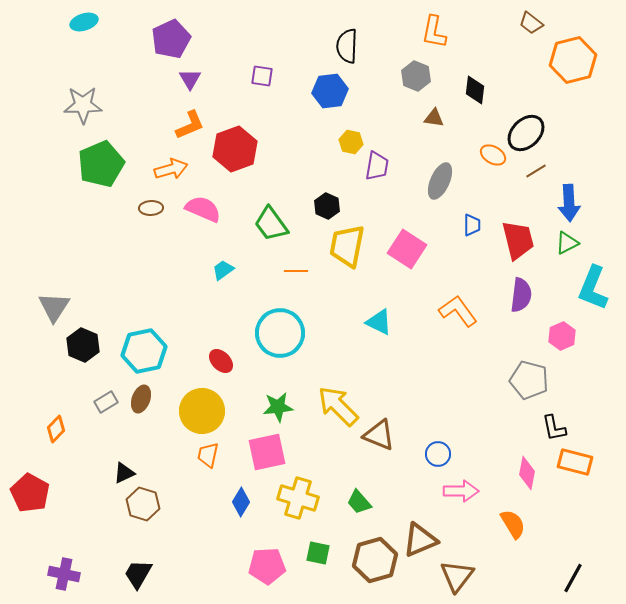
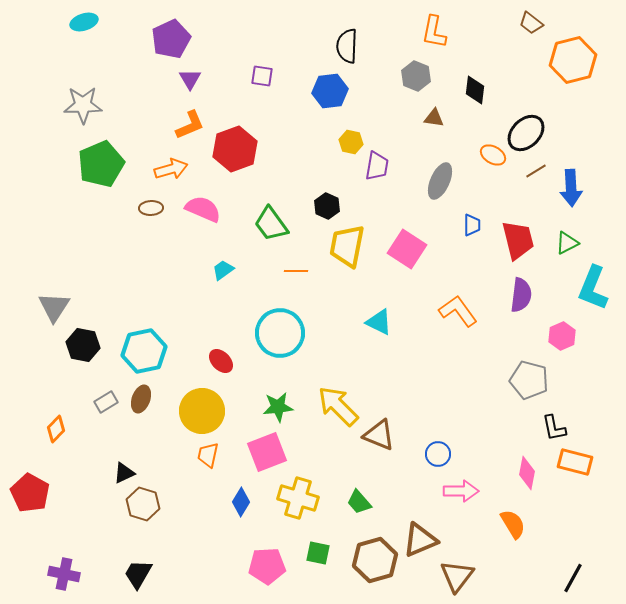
blue arrow at (569, 203): moved 2 px right, 15 px up
black hexagon at (83, 345): rotated 12 degrees counterclockwise
pink square at (267, 452): rotated 9 degrees counterclockwise
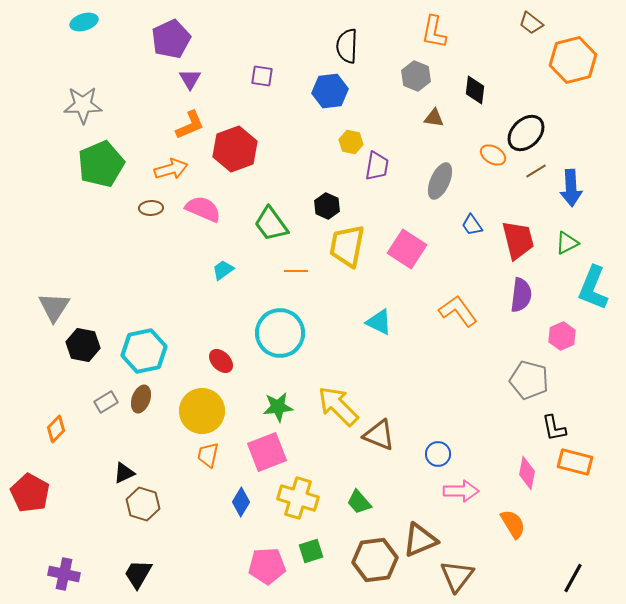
blue trapezoid at (472, 225): rotated 145 degrees clockwise
green square at (318, 553): moved 7 px left, 2 px up; rotated 30 degrees counterclockwise
brown hexagon at (375, 560): rotated 9 degrees clockwise
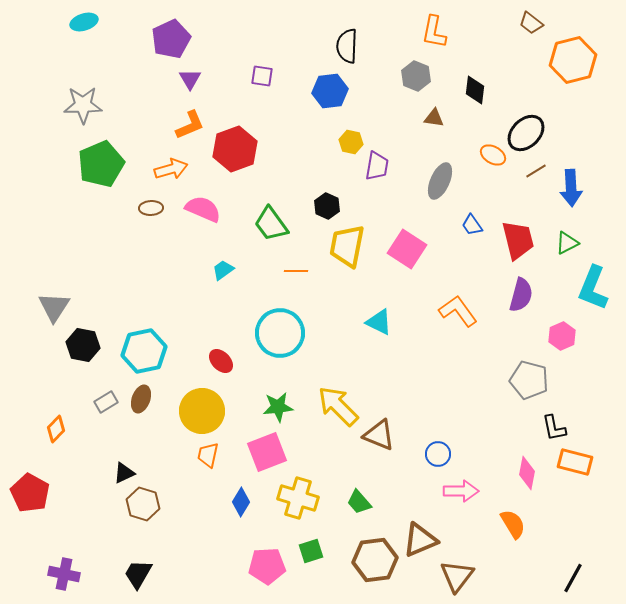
purple semicircle at (521, 295): rotated 8 degrees clockwise
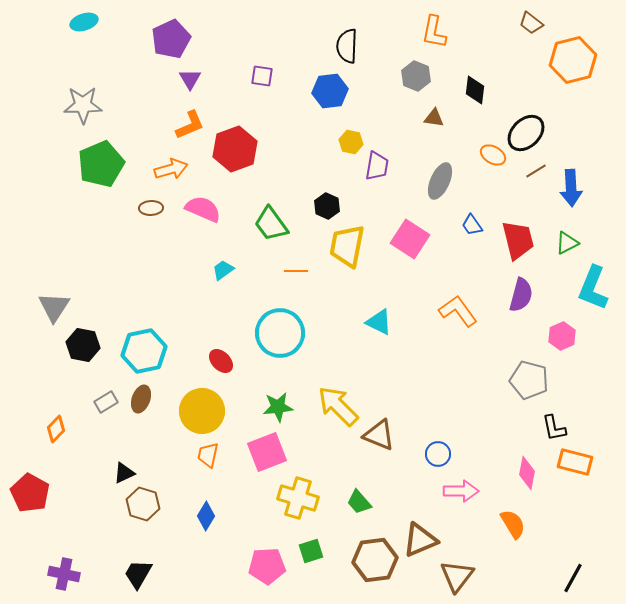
pink square at (407, 249): moved 3 px right, 10 px up
blue diamond at (241, 502): moved 35 px left, 14 px down
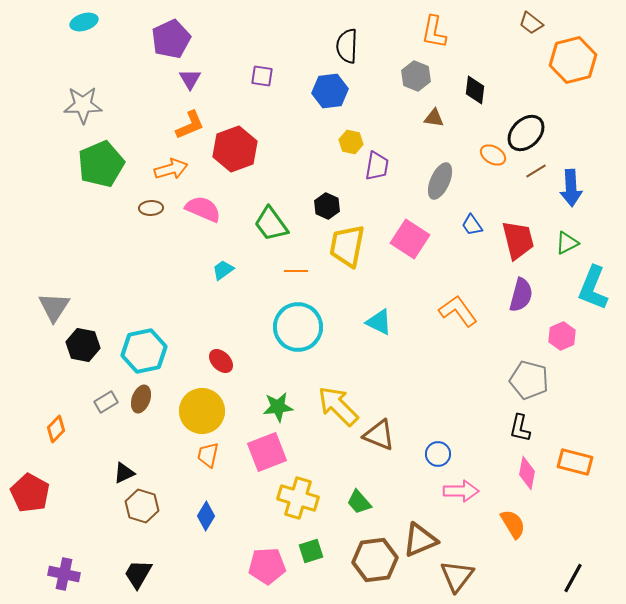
cyan circle at (280, 333): moved 18 px right, 6 px up
black L-shape at (554, 428): moved 34 px left; rotated 24 degrees clockwise
brown hexagon at (143, 504): moved 1 px left, 2 px down
